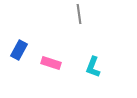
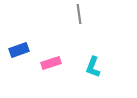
blue rectangle: rotated 42 degrees clockwise
pink rectangle: rotated 36 degrees counterclockwise
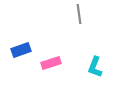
blue rectangle: moved 2 px right
cyan L-shape: moved 2 px right
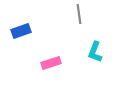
blue rectangle: moved 19 px up
cyan L-shape: moved 15 px up
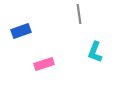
pink rectangle: moved 7 px left, 1 px down
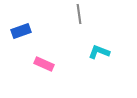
cyan L-shape: moved 4 px right; rotated 90 degrees clockwise
pink rectangle: rotated 42 degrees clockwise
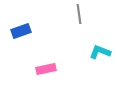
cyan L-shape: moved 1 px right
pink rectangle: moved 2 px right, 5 px down; rotated 36 degrees counterclockwise
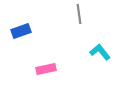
cyan L-shape: rotated 30 degrees clockwise
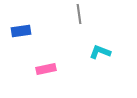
blue rectangle: rotated 12 degrees clockwise
cyan L-shape: rotated 30 degrees counterclockwise
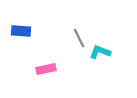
gray line: moved 24 px down; rotated 18 degrees counterclockwise
blue rectangle: rotated 12 degrees clockwise
